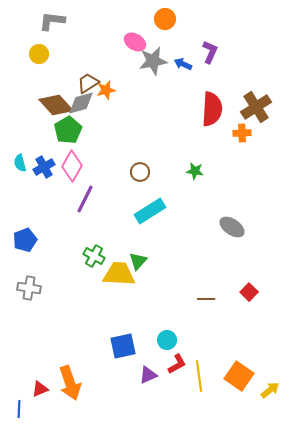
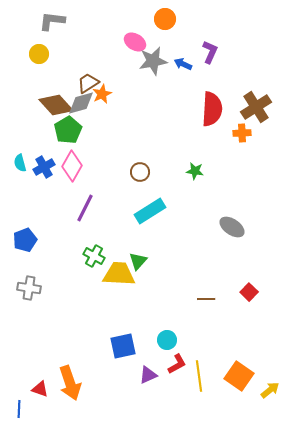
orange star: moved 4 px left, 4 px down; rotated 12 degrees counterclockwise
purple line: moved 9 px down
red triangle: rotated 42 degrees clockwise
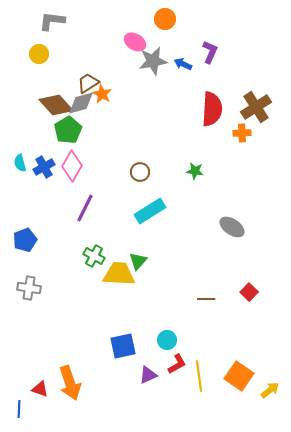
orange star: rotated 18 degrees counterclockwise
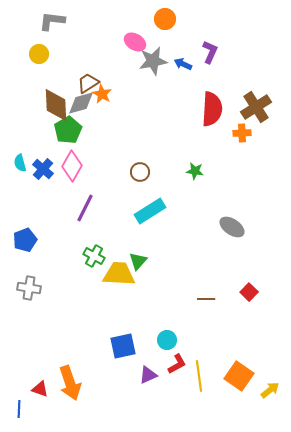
brown diamond: rotated 40 degrees clockwise
blue cross: moved 1 px left, 2 px down; rotated 20 degrees counterclockwise
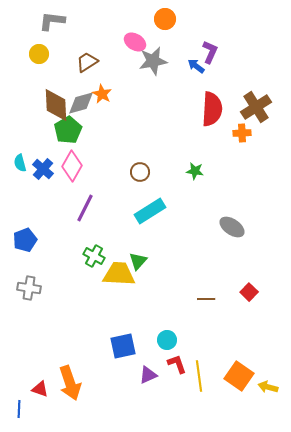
blue arrow: moved 13 px right, 2 px down; rotated 12 degrees clockwise
brown trapezoid: moved 1 px left, 21 px up
red L-shape: rotated 80 degrees counterclockwise
yellow arrow: moved 2 px left, 3 px up; rotated 126 degrees counterclockwise
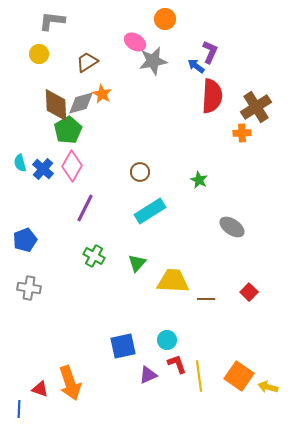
red semicircle: moved 13 px up
green star: moved 4 px right, 9 px down; rotated 18 degrees clockwise
green triangle: moved 1 px left, 2 px down
yellow trapezoid: moved 54 px right, 7 px down
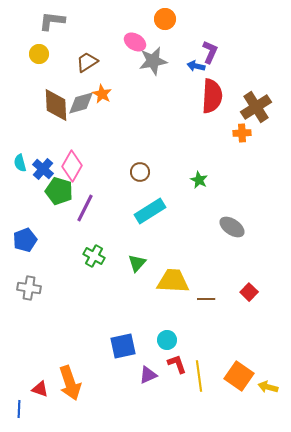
blue arrow: rotated 24 degrees counterclockwise
green pentagon: moved 9 px left, 61 px down; rotated 24 degrees counterclockwise
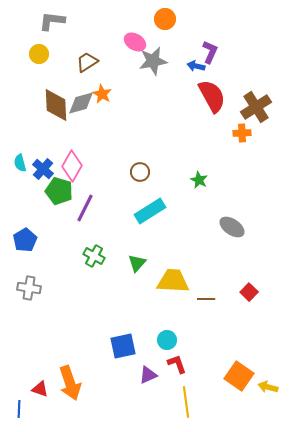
red semicircle: rotated 32 degrees counterclockwise
blue pentagon: rotated 10 degrees counterclockwise
yellow line: moved 13 px left, 26 px down
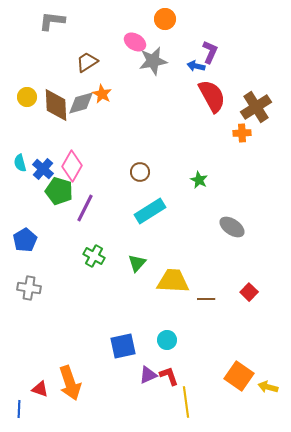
yellow circle: moved 12 px left, 43 px down
red L-shape: moved 8 px left, 12 px down
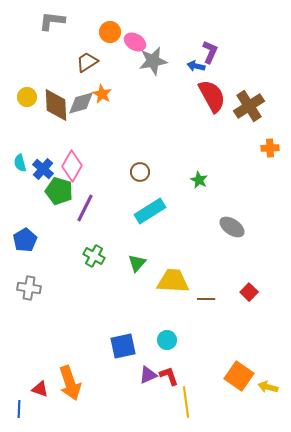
orange circle: moved 55 px left, 13 px down
brown cross: moved 7 px left, 1 px up
orange cross: moved 28 px right, 15 px down
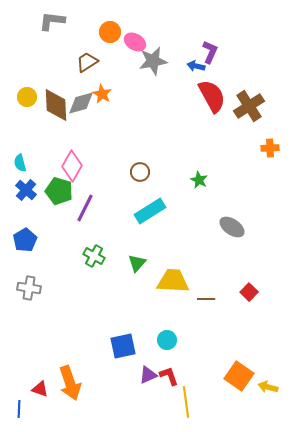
blue cross: moved 17 px left, 21 px down
